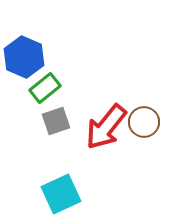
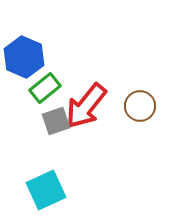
brown circle: moved 4 px left, 16 px up
red arrow: moved 20 px left, 21 px up
cyan square: moved 15 px left, 4 px up
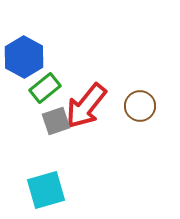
blue hexagon: rotated 6 degrees clockwise
cyan square: rotated 9 degrees clockwise
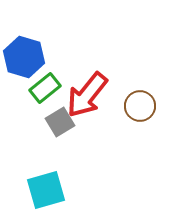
blue hexagon: rotated 12 degrees counterclockwise
red arrow: moved 1 px right, 11 px up
gray square: moved 4 px right, 1 px down; rotated 12 degrees counterclockwise
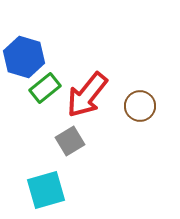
gray square: moved 10 px right, 19 px down
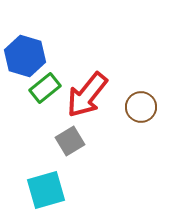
blue hexagon: moved 1 px right, 1 px up
brown circle: moved 1 px right, 1 px down
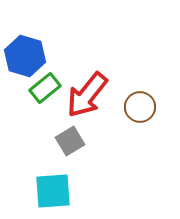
brown circle: moved 1 px left
cyan square: moved 7 px right, 1 px down; rotated 12 degrees clockwise
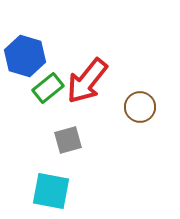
green rectangle: moved 3 px right
red arrow: moved 14 px up
gray square: moved 2 px left, 1 px up; rotated 16 degrees clockwise
cyan square: moved 2 px left; rotated 15 degrees clockwise
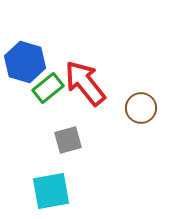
blue hexagon: moved 6 px down
red arrow: moved 2 px left, 2 px down; rotated 102 degrees clockwise
brown circle: moved 1 px right, 1 px down
cyan square: rotated 21 degrees counterclockwise
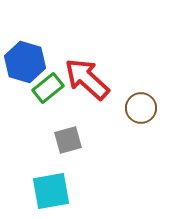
red arrow: moved 2 px right, 4 px up; rotated 9 degrees counterclockwise
